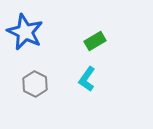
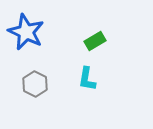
blue star: moved 1 px right
cyan L-shape: rotated 25 degrees counterclockwise
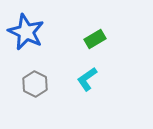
green rectangle: moved 2 px up
cyan L-shape: rotated 45 degrees clockwise
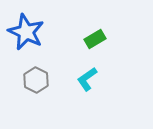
gray hexagon: moved 1 px right, 4 px up
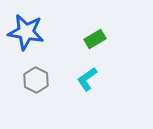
blue star: rotated 15 degrees counterclockwise
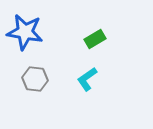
blue star: moved 1 px left
gray hexagon: moved 1 px left, 1 px up; rotated 20 degrees counterclockwise
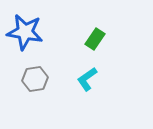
green rectangle: rotated 25 degrees counterclockwise
gray hexagon: rotated 15 degrees counterclockwise
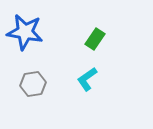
gray hexagon: moved 2 px left, 5 px down
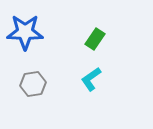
blue star: rotated 9 degrees counterclockwise
cyan L-shape: moved 4 px right
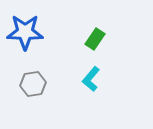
cyan L-shape: rotated 15 degrees counterclockwise
